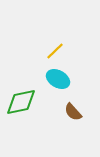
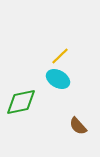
yellow line: moved 5 px right, 5 px down
brown semicircle: moved 5 px right, 14 px down
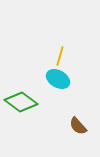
yellow line: rotated 30 degrees counterclockwise
green diamond: rotated 48 degrees clockwise
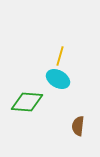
green diamond: moved 6 px right; rotated 32 degrees counterclockwise
brown semicircle: rotated 48 degrees clockwise
